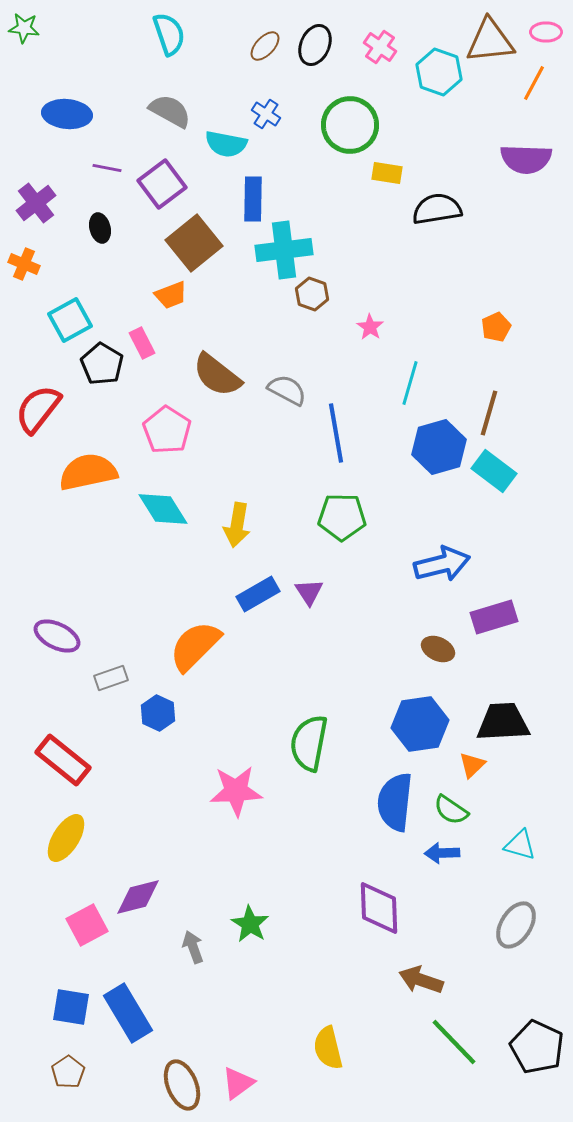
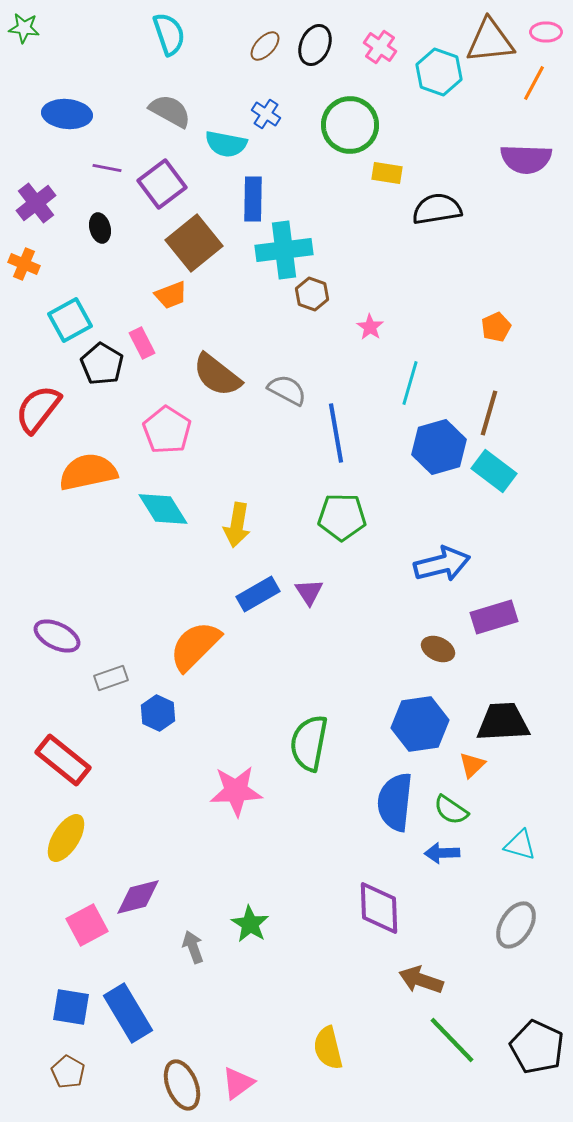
green line at (454, 1042): moved 2 px left, 2 px up
brown pentagon at (68, 1072): rotated 8 degrees counterclockwise
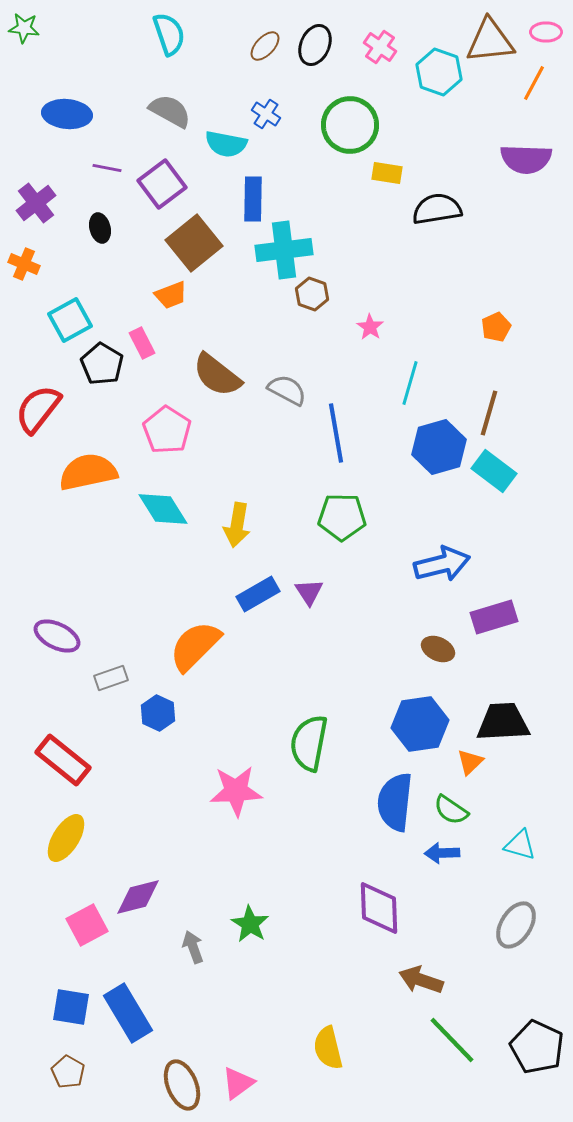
orange triangle at (472, 765): moved 2 px left, 3 px up
